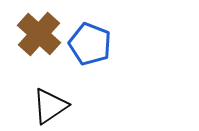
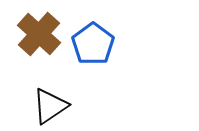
blue pentagon: moved 3 px right; rotated 15 degrees clockwise
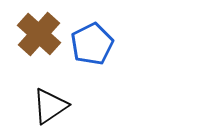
blue pentagon: moved 1 px left; rotated 9 degrees clockwise
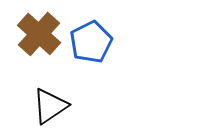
blue pentagon: moved 1 px left, 2 px up
